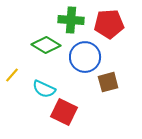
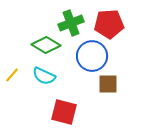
green cross: moved 3 px down; rotated 25 degrees counterclockwise
blue circle: moved 7 px right, 1 px up
brown square: moved 2 px down; rotated 15 degrees clockwise
cyan semicircle: moved 13 px up
red square: rotated 12 degrees counterclockwise
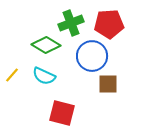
red square: moved 2 px left, 1 px down
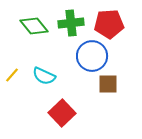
green cross: rotated 15 degrees clockwise
green diamond: moved 12 px left, 19 px up; rotated 20 degrees clockwise
red square: rotated 32 degrees clockwise
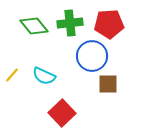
green cross: moved 1 px left
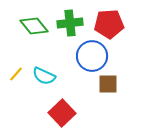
yellow line: moved 4 px right, 1 px up
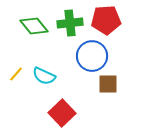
red pentagon: moved 3 px left, 4 px up
